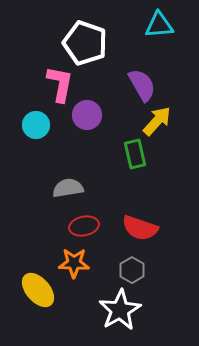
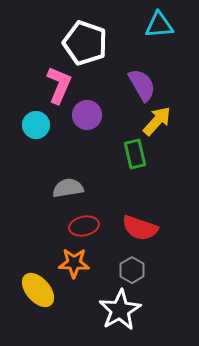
pink L-shape: moved 1 px left, 1 px down; rotated 12 degrees clockwise
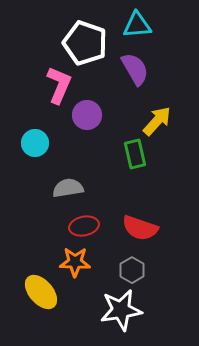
cyan triangle: moved 22 px left
purple semicircle: moved 7 px left, 16 px up
cyan circle: moved 1 px left, 18 px down
orange star: moved 1 px right, 1 px up
yellow ellipse: moved 3 px right, 2 px down
white star: moved 1 px right; rotated 21 degrees clockwise
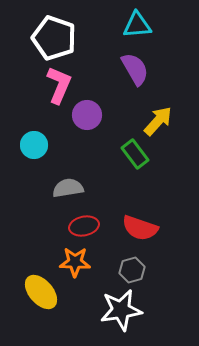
white pentagon: moved 31 px left, 5 px up
yellow arrow: moved 1 px right
cyan circle: moved 1 px left, 2 px down
green rectangle: rotated 24 degrees counterclockwise
gray hexagon: rotated 15 degrees clockwise
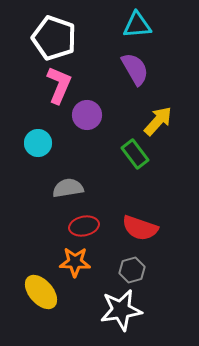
cyan circle: moved 4 px right, 2 px up
